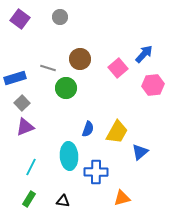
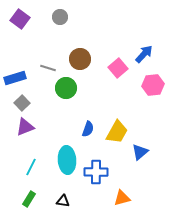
cyan ellipse: moved 2 px left, 4 px down
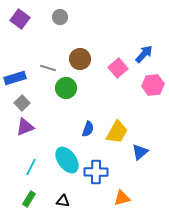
cyan ellipse: rotated 32 degrees counterclockwise
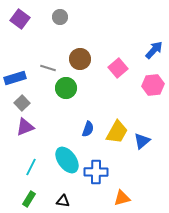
blue arrow: moved 10 px right, 4 px up
blue triangle: moved 2 px right, 11 px up
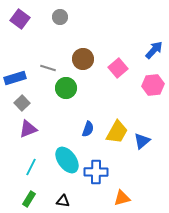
brown circle: moved 3 px right
purple triangle: moved 3 px right, 2 px down
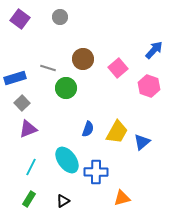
pink hexagon: moved 4 px left, 1 px down; rotated 25 degrees clockwise
blue triangle: moved 1 px down
black triangle: rotated 40 degrees counterclockwise
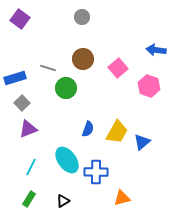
gray circle: moved 22 px right
blue arrow: moved 2 px right; rotated 126 degrees counterclockwise
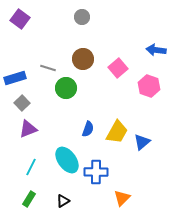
orange triangle: rotated 30 degrees counterclockwise
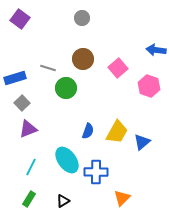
gray circle: moved 1 px down
blue semicircle: moved 2 px down
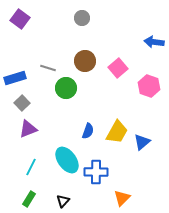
blue arrow: moved 2 px left, 8 px up
brown circle: moved 2 px right, 2 px down
black triangle: rotated 16 degrees counterclockwise
